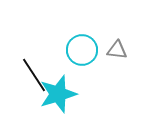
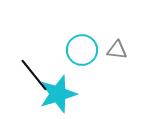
black line: rotated 6 degrees counterclockwise
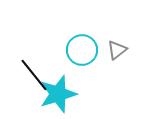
gray triangle: rotated 45 degrees counterclockwise
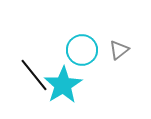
gray triangle: moved 2 px right
cyan star: moved 5 px right, 9 px up; rotated 15 degrees counterclockwise
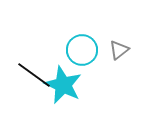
black line: rotated 15 degrees counterclockwise
cyan star: rotated 15 degrees counterclockwise
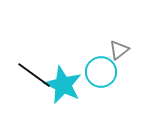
cyan circle: moved 19 px right, 22 px down
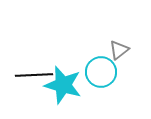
black line: rotated 39 degrees counterclockwise
cyan star: rotated 9 degrees counterclockwise
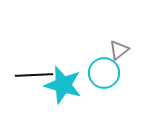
cyan circle: moved 3 px right, 1 px down
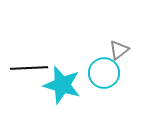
black line: moved 5 px left, 7 px up
cyan star: moved 1 px left
